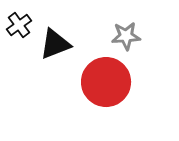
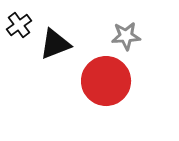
red circle: moved 1 px up
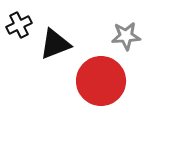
black cross: rotated 10 degrees clockwise
red circle: moved 5 px left
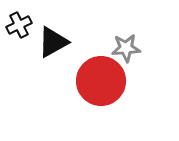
gray star: moved 12 px down
black triangle: moved 2 px left, 2 px up; rotated 8 degrees counterclockwise
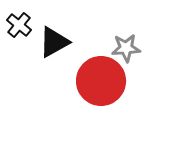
black cross: rotated 25 degrees counterclockwise
black triangle: moved 1 px right
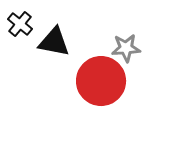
black cross: moved 1 px right, 1 px up
black triangle: rotated 40 degrees clockwise
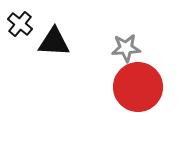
black triangle: rotated 8 degrees counterclockwise
red circle: moved 37 px right, 6 px down
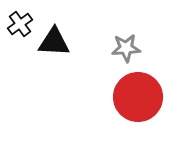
black cross: rotated 15 degrees clockwise
red circle: moved 10 px down
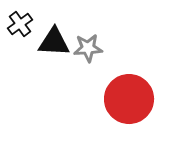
gray star: moved 38 px left
red circle: moved 9 px left, 2 px down
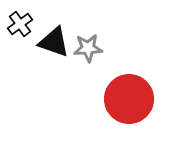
black triangle: rotated 16 degrees clockwise
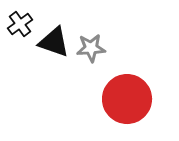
gray star: moved 3 px right
red circle: moved 2 px left
